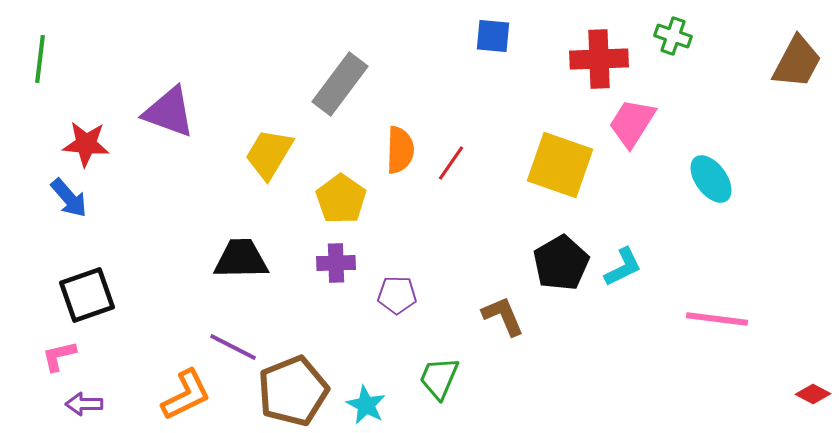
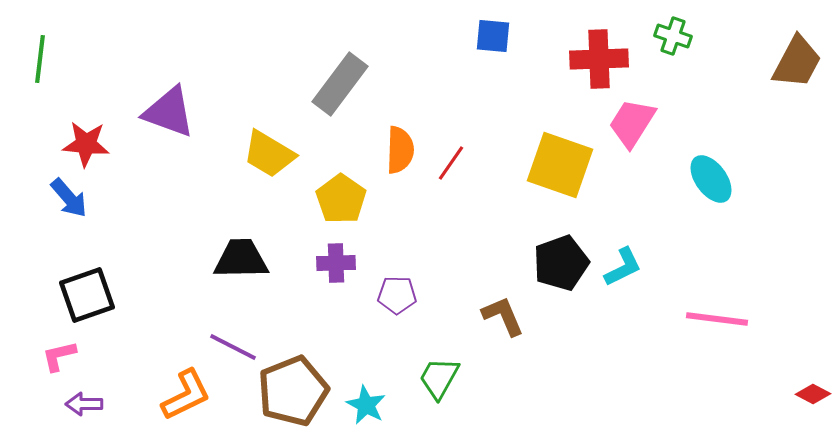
yellow trapezoid: rotated 90 degrees counterclockwise
black pentagon: rotated 10 degrees clockwise
green trapezoid: rotated 6 degrees clockwise
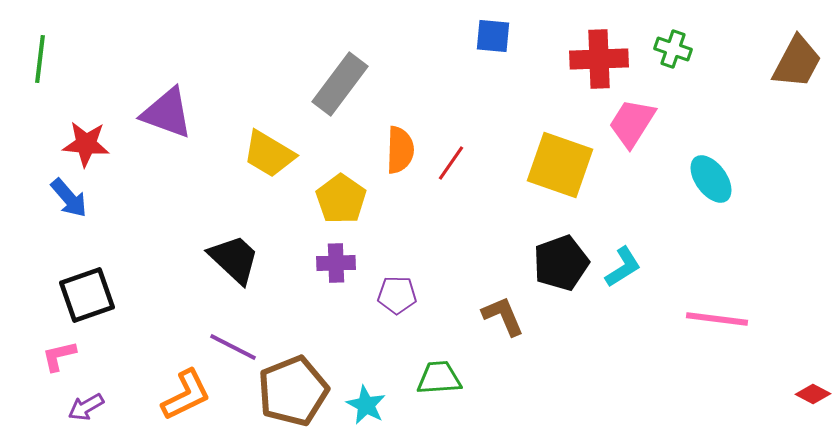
green cross: moved 13 px down
purple triangle: moved 2 px left, 1 px down
black trapezoid: moved 7 px left; rotated 44 degrees clockwise
cyan L-shape: rotated 6 degrees counterclockwise
green trapezoid: rotated 57 degrees clockwise
purple arrow: moved 2 px right, 3 px down; rotated 30 degrees counterclockwise
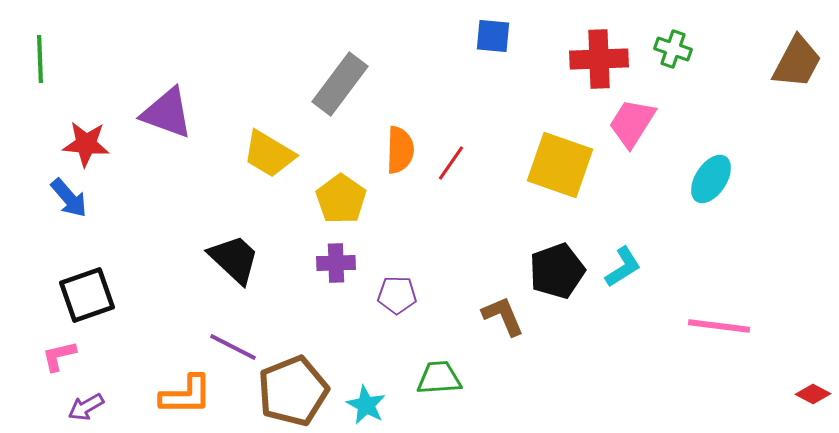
green line: rotated 9 degrees counterclockwise
cyan ellipse: rotated 69 degrees clockwise
black pentagon: moved 4 px left, 8 px down
pink line: moved 2 px right, 7 px down
orange L-shape: rotated 26 degrees clockwise
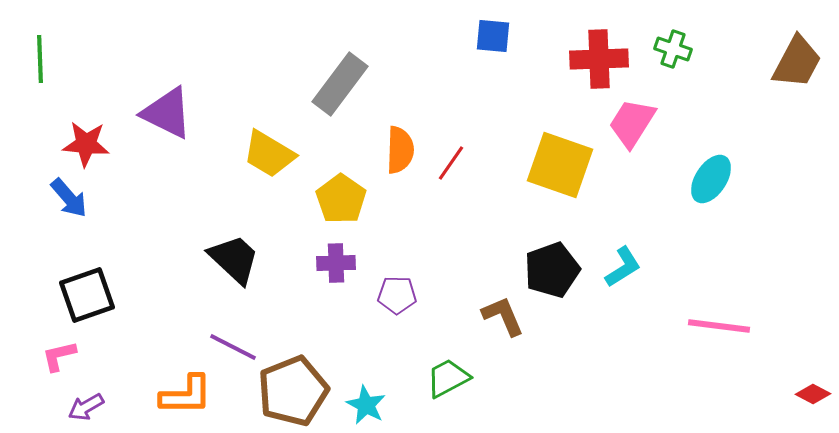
purple triangle: rotated 6 degrees clockwise
black pentagon: moved 5 px left, 1 px up
green trapezoid: moved 9 px right; rotated 24 degrees counterclockwise
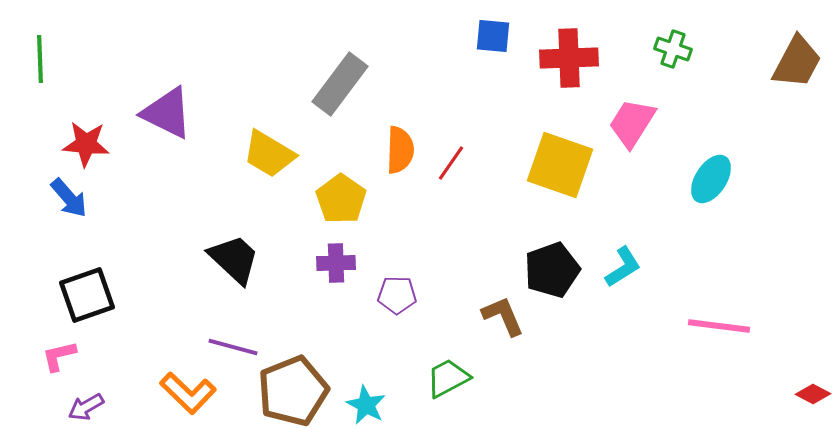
red cross: moved 30 px left, 1 px up
purple line: rotated 12 degrees counterclockwise
orange L-shape: moved 2 px right, 2 px up; rotated 44 degrees clockwise
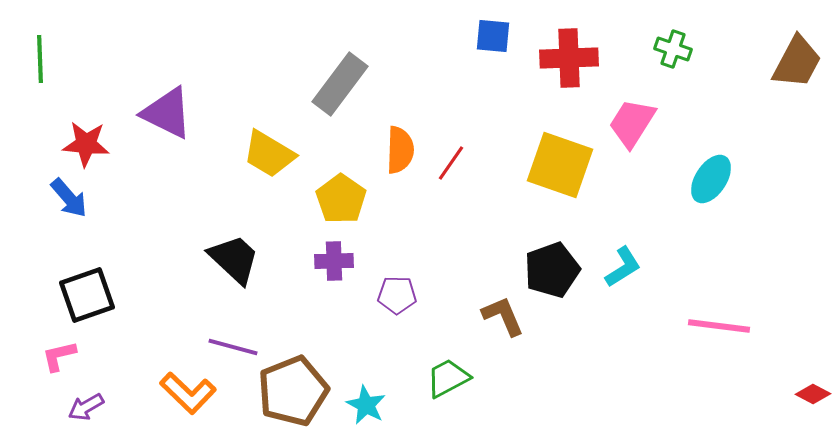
purple cross: moved 2 px left, 2 px up
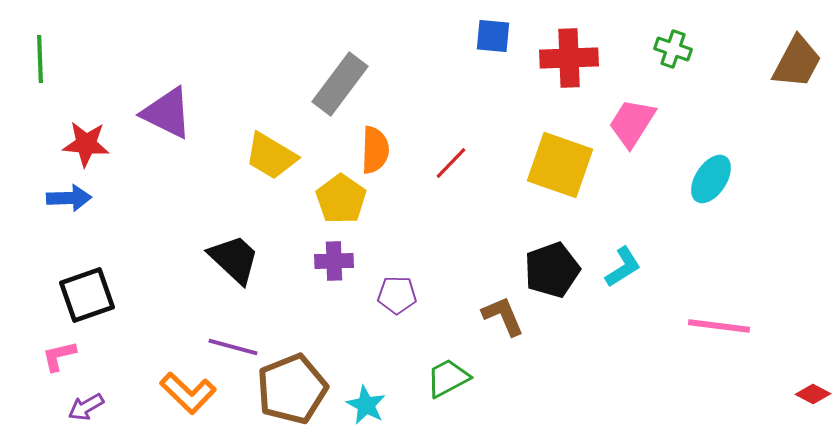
orange semicircle: moved 25 px left
yellow trapezoid: moved 2 px right, 2 px down
red line: rotated 9 degrees clockwise
blue arrow: rotated 51 degrees counterclockwise
brown pentagon: moved 1 px left, 2 px up
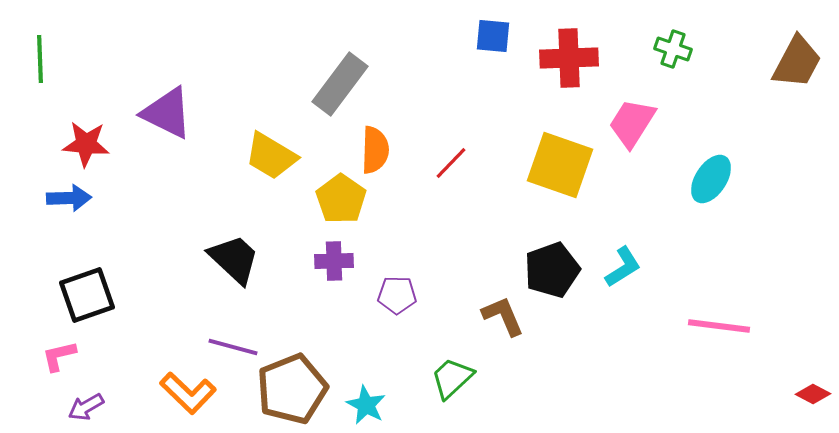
green trapezoid: moved 4 px right; rotated 15 degrees counterclockwise
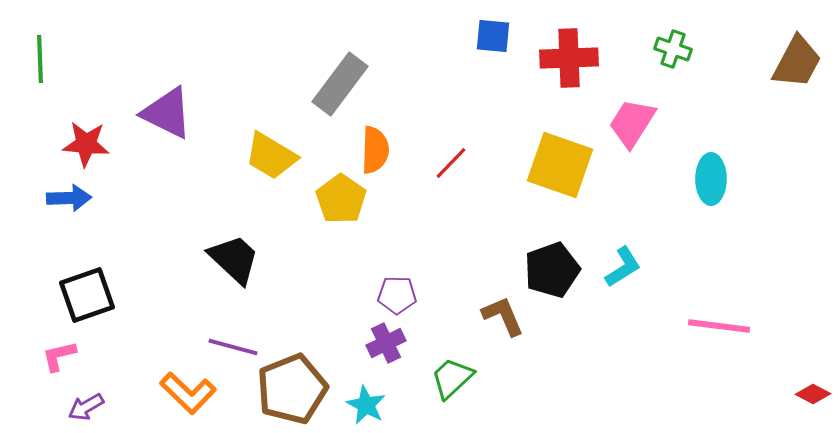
cyan ellipse: rotated 33 degrees counterclockwise
purple cross: moved 52 px right, 82 px down; rotated 24 degrees counterclockwise
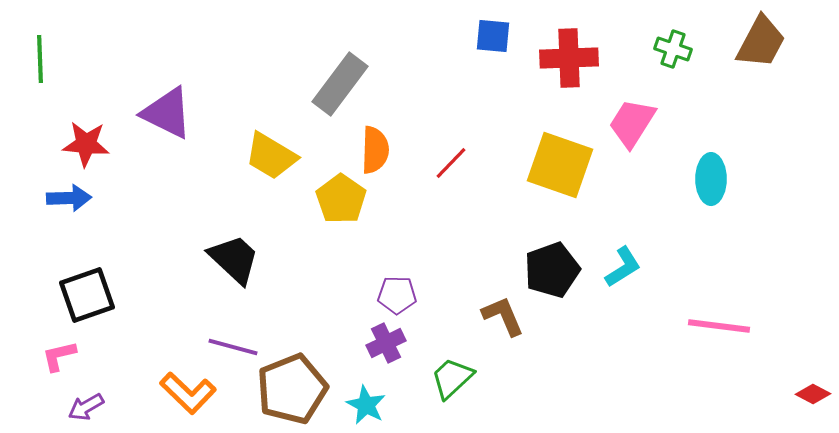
brown trapezoid: moved 36 px left, 20 px up
